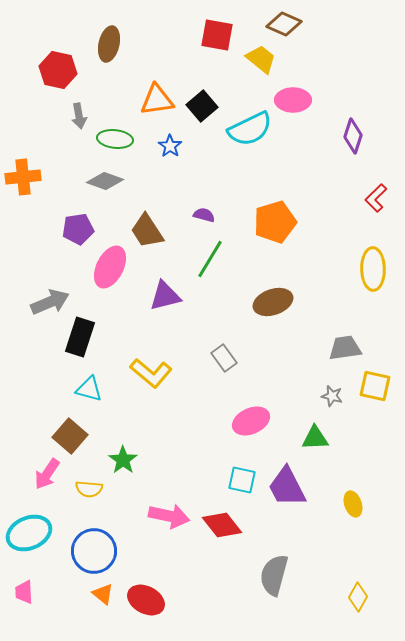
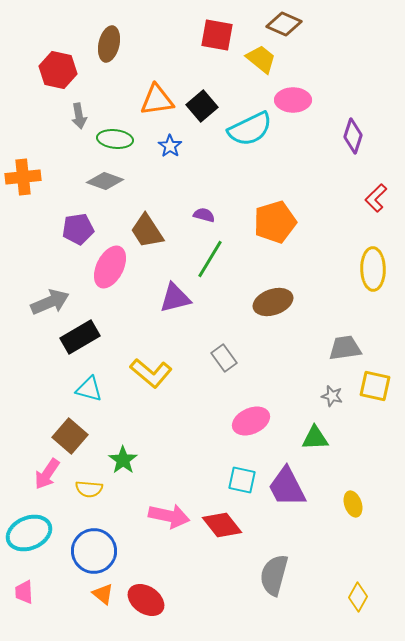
purple triangle at (165, 296): moved 10 px right, 2 px down
black rectangle at (80, 337): rotated 42 degrees clockwise
red ellipse at (146, 600): rotated 6 degrees clockwise
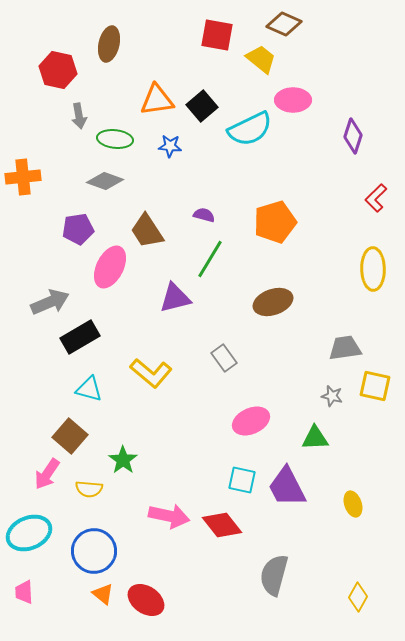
blue star at (170, 146): rotated 30 degrees counterclockwise
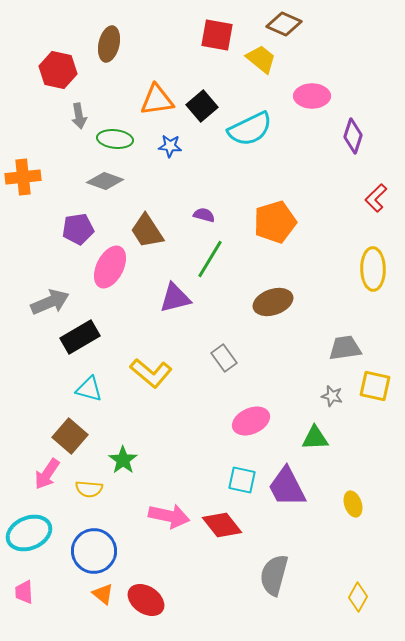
pink ellipse at (293, 100): moved 19 px right, 4 px up
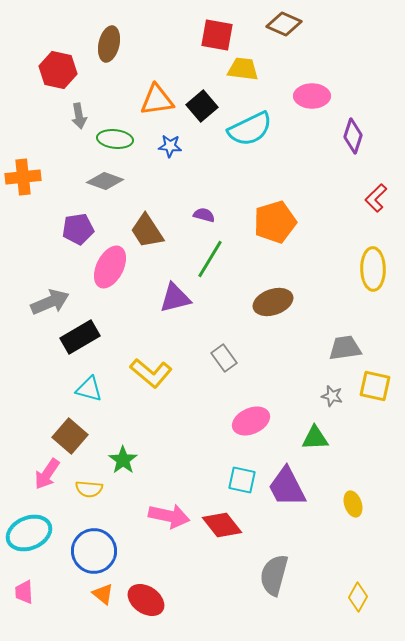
yellow trapezoid at (261, 59): moved 18 px left, 10 px down; rotated 32 degrees counterclockwise
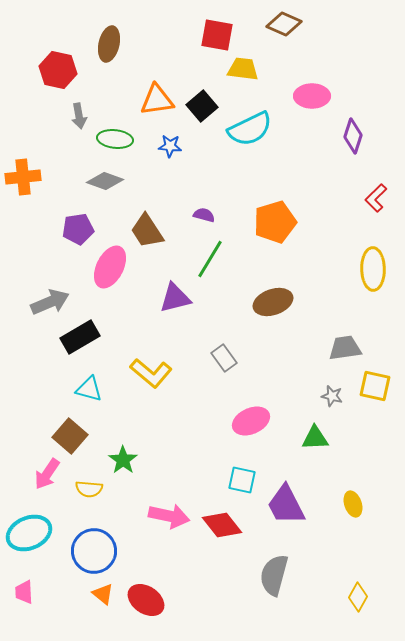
purple trapezoid at (287, 487): moved 1 px left, 18 px down
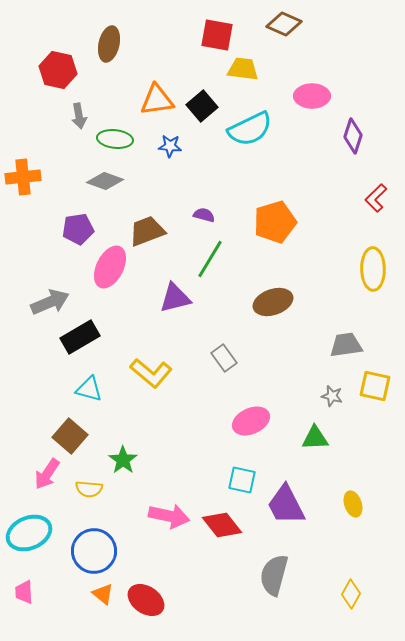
brown trapezoid at (147, 231): rotated 102 degrees clockwise
gray trapezoid at (345, 348): moved 1 px right, 3 px up
yellow diamond at (358, 597): moved 7 px left, 3 px up
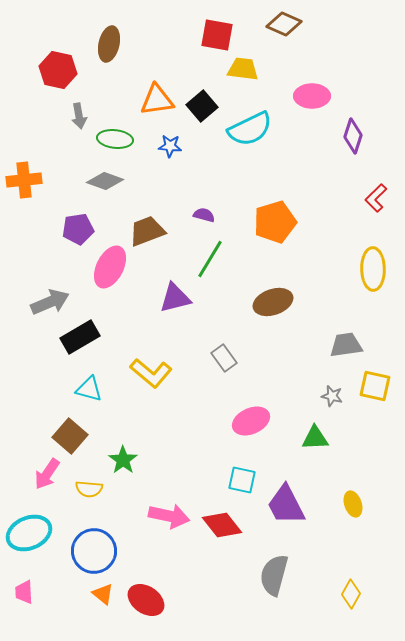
orange cross at (23, 177): moved 1 px right, 3 px down
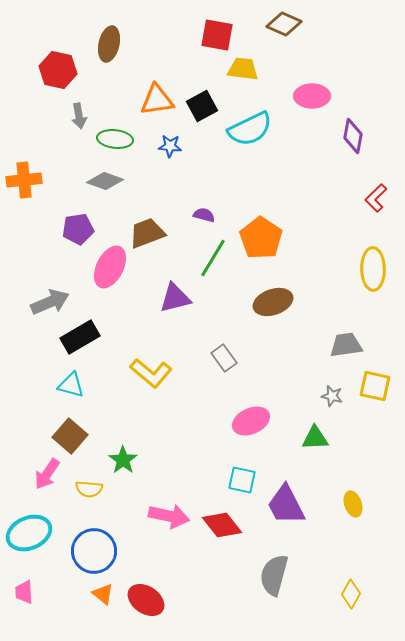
black square at (202, 106): rotated 12 degrees clockwise
purple diamond at (353, 136): rotated 8 degrees counterclockwise
orange pentagon at (275, 222): moved 14 px left, 16 px down; rotated 21 degrees counterclockwise
brown trapezoid at (147, 231): moved 2 px down
green line at (210, 259): moved 3 px right, 1 px up
cyan triangle at (89, 389): moved 18 px left, 4 px up
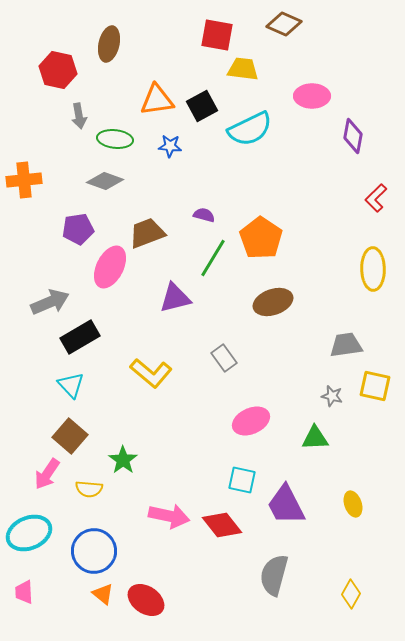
cyan triangle at (71, 385): rotated 32 degrees clockwise
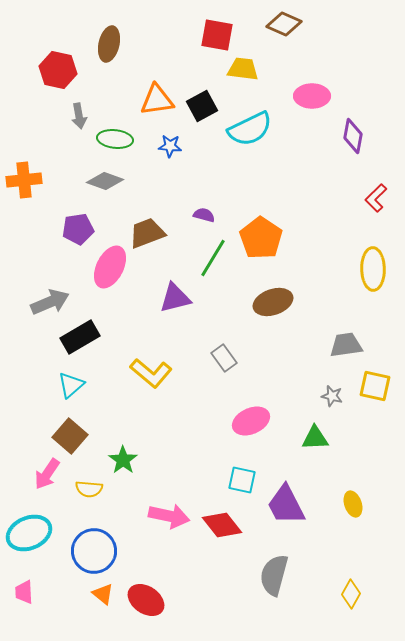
cyan triangle at (71, 385): rotated 32 degrees clockwise
